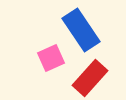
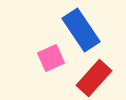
red rectangle: moved 4 px right
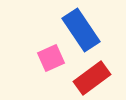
red rectangle: moved 2 px left; rotated 12 degrees clockwise
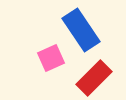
red rectangle: moved 2 px right; rotated 9 degrees counterclockwise
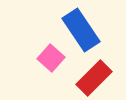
pink square: rotated 24 degrees counterclockwise
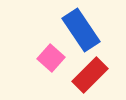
red rectangle: moved 4 px left, 3 px up
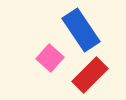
pink square: moved 1 px left
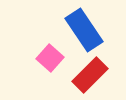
blue rectangle: moved 3 px right
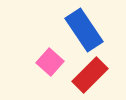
pink square: moved 4 px down
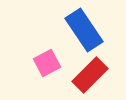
pink square: moved 3 px left, 1 px down; rotated 20 degrees clockwise
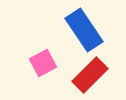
pink square: moved 4 px left
